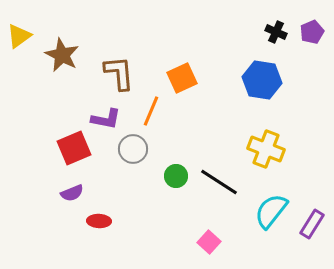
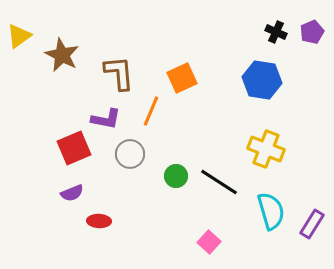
gray circle: moved 3 px left, 5 px down
cyan semicircle: rotated 126 degrees clockwise
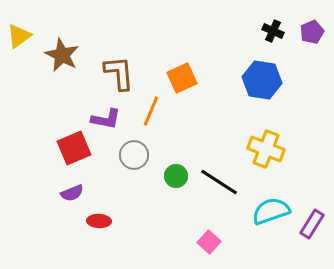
black cross: moved 3 px left, 1 px up
gray circle: moved 4 px right, 1 px down
cyan semicircle: rotated 93 degrees counterclockwise
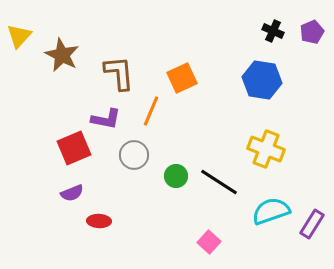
yellow triangle: rotated 12 degrees counterclockwise
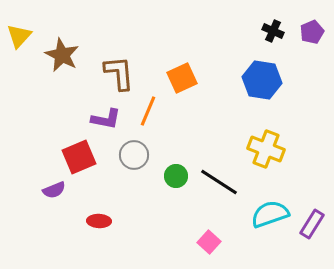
orange line: moved 3 px left
red square: moved 5 px right, 9 px down
purple semicircle: moved 18 px left, 3 px up
cyan semicircle: moved 1 px left, 3 px down
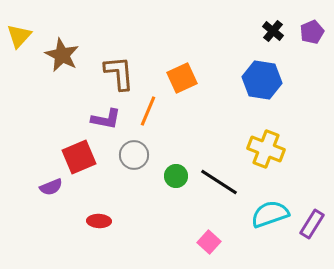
black cross: rotated 15 degrees clockwise
purple semicircle: moved 3 px left, 3 px up
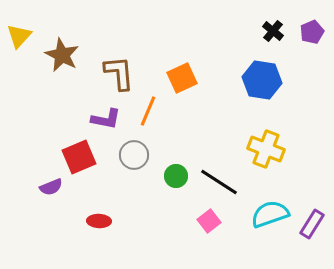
pink square: moved 21 px up; rotated 10 degrees clockwise
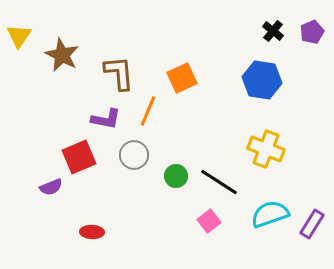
yellow triangle: rotated 8 degrees counterclockwise
red ellipse: moved 7 px left, 11 px down
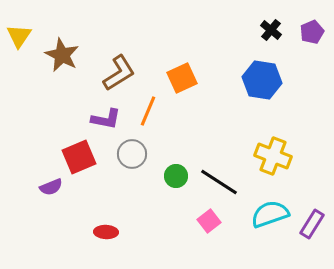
black cross: moved 2 px left, 1 px up
brown L-shape: rotated 63 degrees clockwise
yellow cross: moved 7 px right, 7 px down
gray circle: moved 2 px left, 1 px up
red ellipse: moved 14 px right
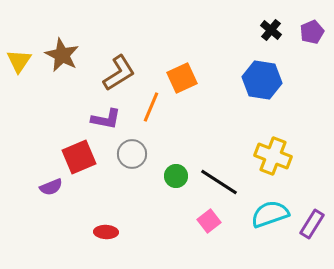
yellow triangle: moved 25 px down
orange line: moved 3 px right, 4 px up
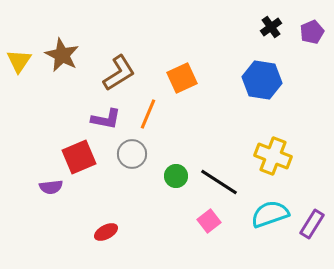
black cross: moved 3 px up; rotated 15 degrees clockwise
orange line: moved 3 px left, 7 px down
purple semicircle: rotated 15 degrees clockwise
red ellipse: rotated 30 degrees counterclockwise
